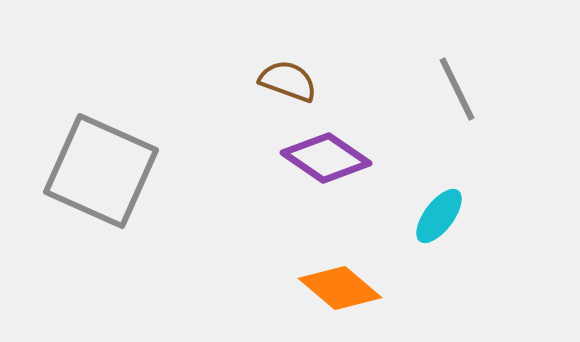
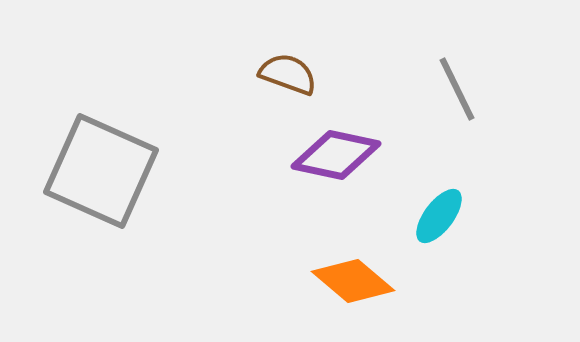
brown semicircle: moved 7 px up
purple diamond: moved 10 px right, 3 px up; rotated 22 degrees counterclockwise
orange diamond: moved 13 px right, 7 px up
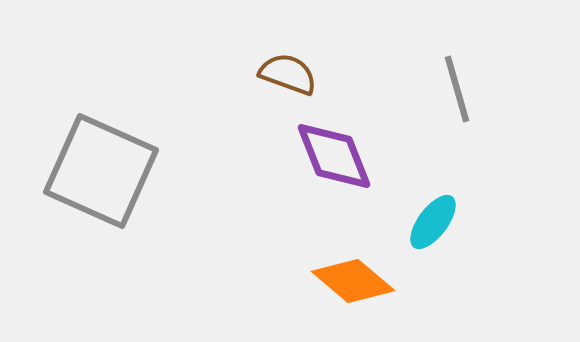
gray line: rotated 10 degrees clockwise
purple diamond: moved 2 px left, 1 px down; rotated 56 degrees clockwise
cyan ellipse: moved 6 px left, 6 px down
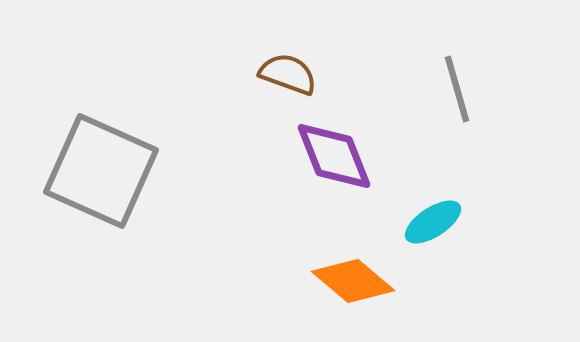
cyan ellipse: rotated 20 degrees clockwise
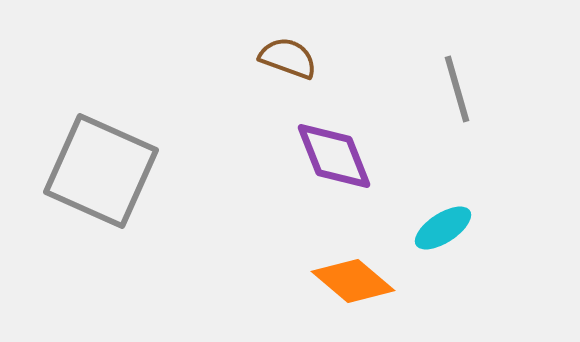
brown semicircle: moved 16 px up
cyan ellipse: moved 10 px right, 6 px down
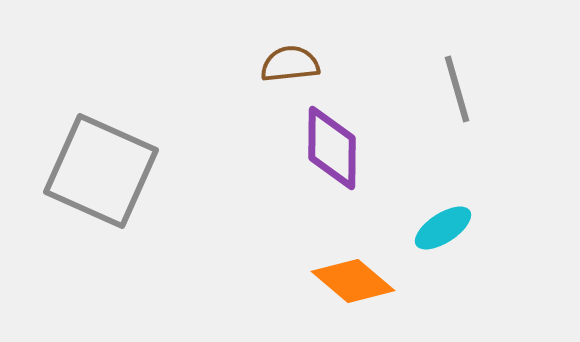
brown semicircle: moved 2 px right, 6 px down; rotated 26 degrees counterclockwise
purple diamond: moved 2 px left, 8 px up; rotated 22 degrees clockwise
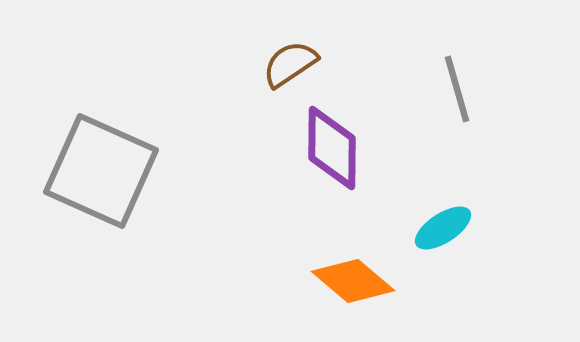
brown semicircle: rotated 28 degrees counterclockwise
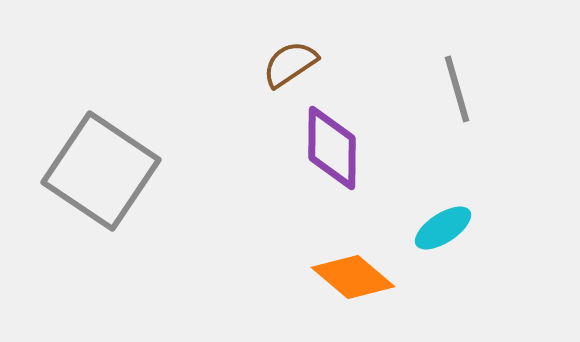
gray square: rotated 10 degrees clockwise
orange diamond: moved 4 px up
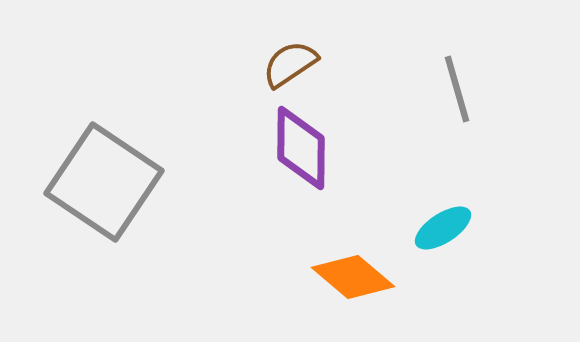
purple diamond: moved 31 px left
gray square: moved 3 px right, 11 px down
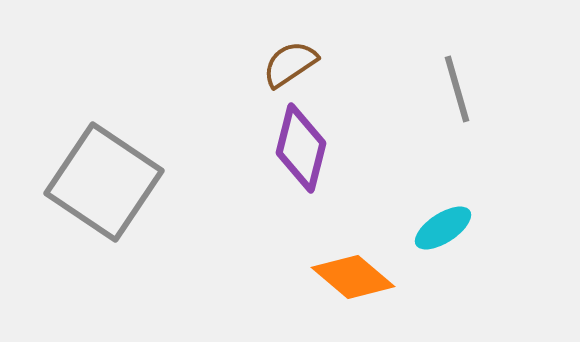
purple diamond: rotated 14 degrees clockwise
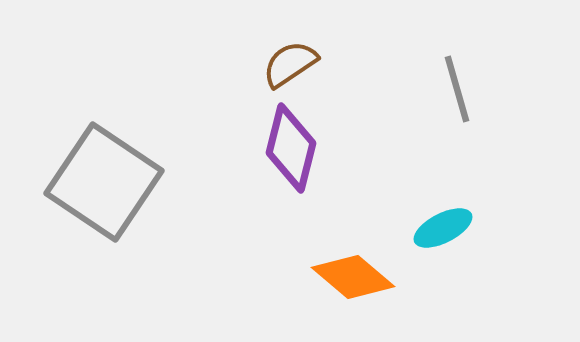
purple diamond: moved 10 px left
cyan ellipse: rotated 6 degrees clockwise
